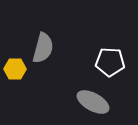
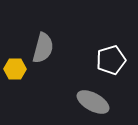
white pentagon: moved 1 px right, 2 px up; rotated 20 degrees counterclockwise
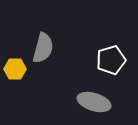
gray ellipse: moved 1 px right; rotated 12 degrees counterclockwise
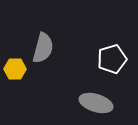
white pentagon: moved 1 px right, 1 px up
gray ellipse: moved 2 px right, 1 px down
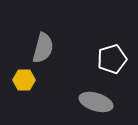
yellow hexagon: moved 9 px right, 11 px down
gray ellipse: moved 1 px up
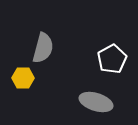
white pentagon: rotated 12 degrees counterclockwise
yellow hexagon: moved 1 px left, 2 px up
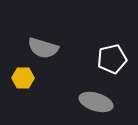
gray semicircle: rotated 92 degrees clockwise
white pentagon: rotated 16 degrees clockwise
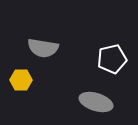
gray semicircle: rotated 8 degrees counterclockwise
yellow hexagon: moved 2 px left, 2 px down
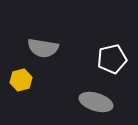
yellow hexagon: rotated 15 degrees counterclockwise
